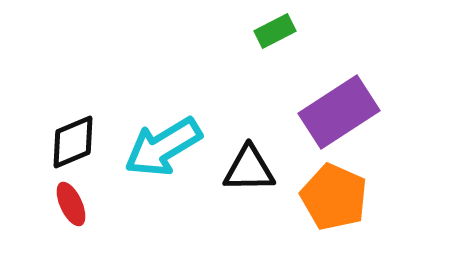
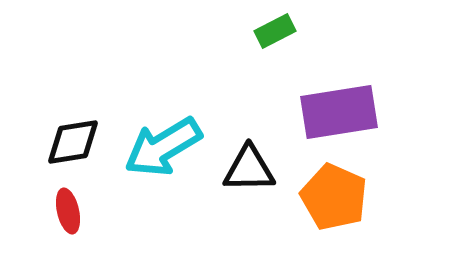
purple rectangle: rotated 24 degrees clockwise
black diamond: rotated 14 degrees clockwise
red ellipse: moved 3 px left, 7 px down; rotated 12 degrees clockwise
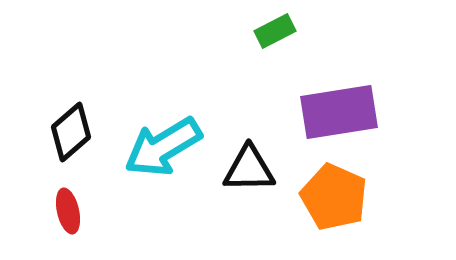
black diamond: moved 2 px left, 10 px up; rotated 32 degrees counterclockwise
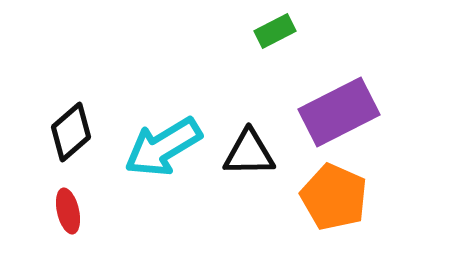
purple rectangle: rotated 18 degrees counterclockwise
black triangle: moved 16 px up
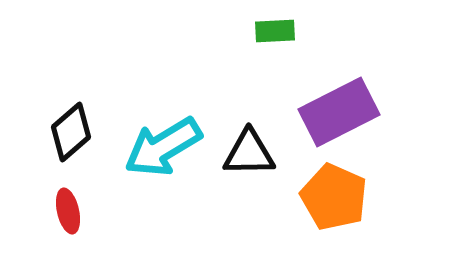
green rectangle: rotated 24 degrees clockwise
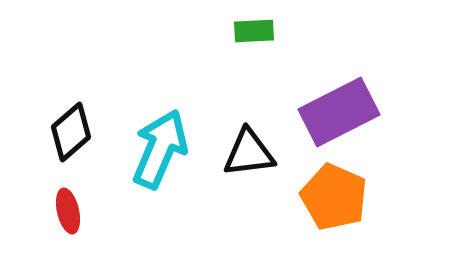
green rectangle: moved 21 px left
cyan arrow: moved 3 px left, 2 px down; rotated 144 degrees clockwise
black triangle: rotated 6 degrees counterclockwise
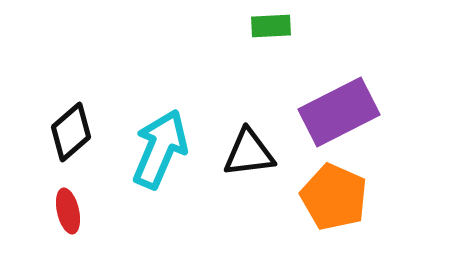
green rectangle: moved 17 px right, 5 px up
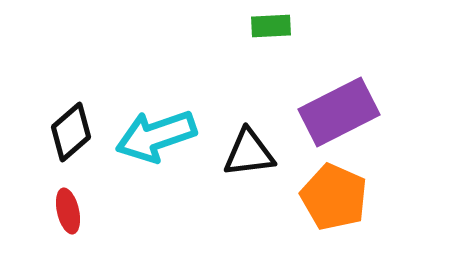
cyan arrow: moved 4 px left, 13 px up; rotated 132 degrees counterclockwise
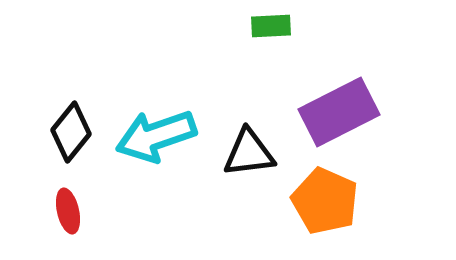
black diamond: rotated 10 degrees counterclockwise
orange pentagon: moved 9 px left, 4 px down
